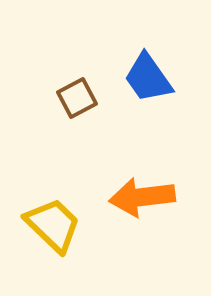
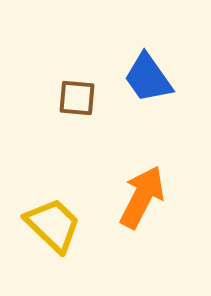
brown square: rotated 33 degrees clockwise
orange arrow: rotated 124 degrees clockwise
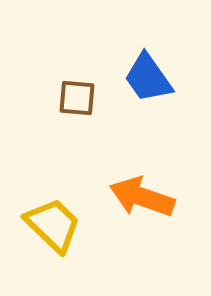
orange arrow: rotated 98 degrees counterclockwise
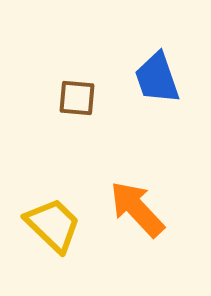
blue trapezoid: moved 9 px right; rotated 16 degrees clockwise
orange arrow: moved 5 px left, 12 px down; rotated 28 degrees clockwise
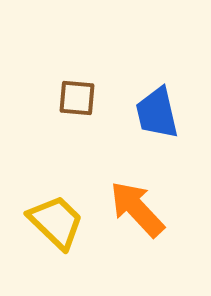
blue trapezoid: moved 35 px down; rotated 6 degrees clockwise
yellow trapezoid: moved 3 px right, 3 px up
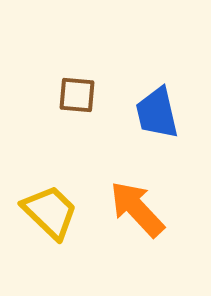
brown square: moved 3 px up
yellow trapezoid: moved 6 px left, 10 px up
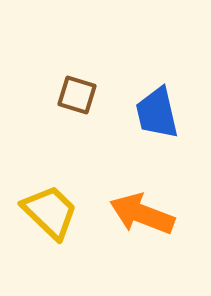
brown square: rotated 12 degrees clockwise
orange arrow: moved 5 px right, 5 px down; rotated 26 degrees counterclockwise
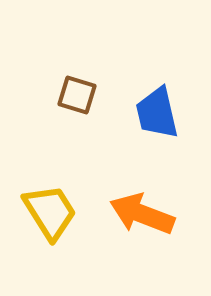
yellow trapezoid: rotated 14 degrees clockwise
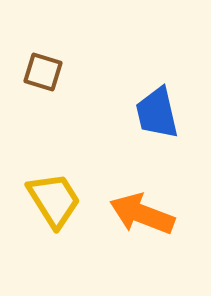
brown square: moved 34 px left, 23 px up
yellow trapezoid: moved 4 px right, 12 px up
